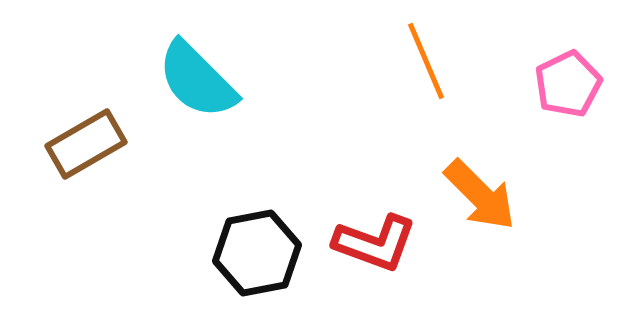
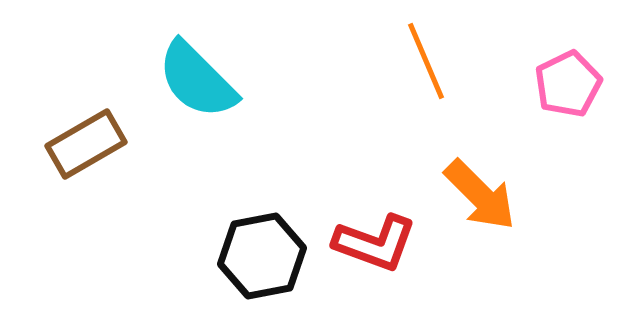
black hexagon: moved 5 px right, 3 px down
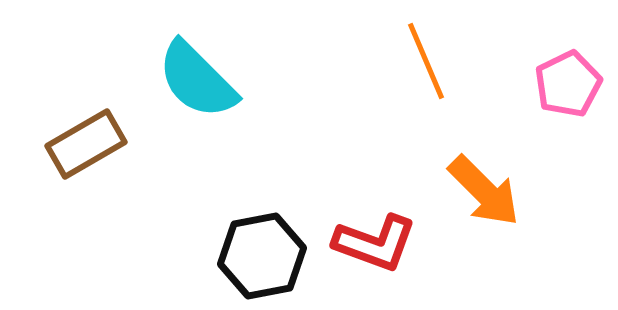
orange arrow: moved 4 px right, 4 px up
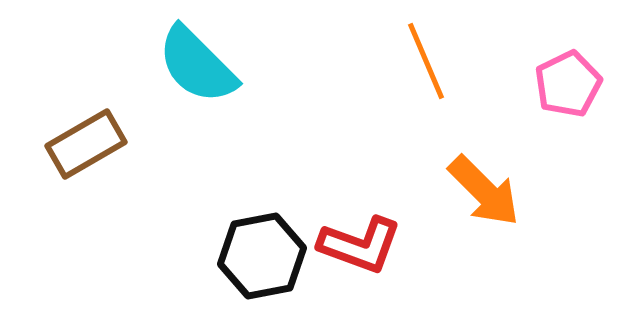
cyan semicircle: moved 15 px up
red L-shape: moved 15 px left, 2 px down
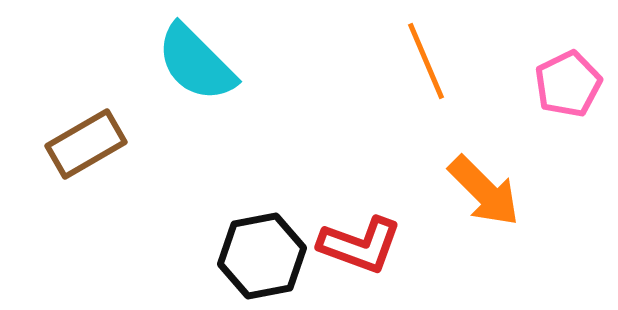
cyan semicircle: moved 1 px left, 2 px up
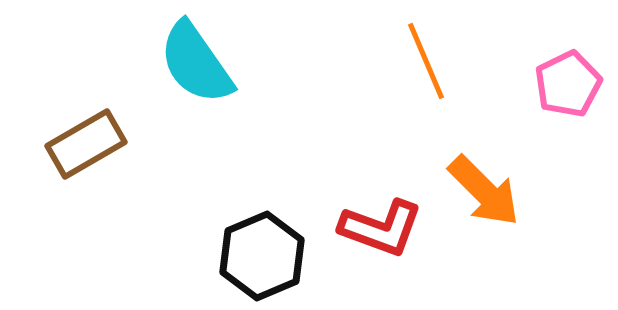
cyan semicircle: rotated 10 degrees clockwise
red L-shape: moved 21 px right, 17 px up
black hexagon: rotated 12 degrees counterclockwise
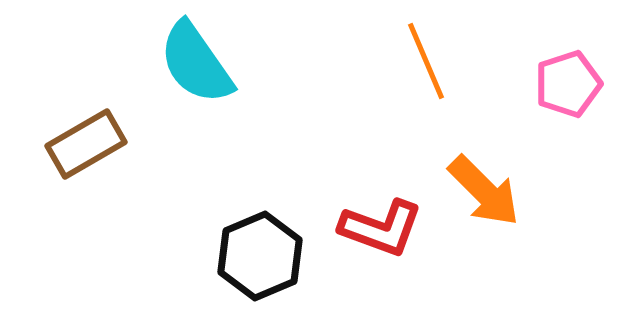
pink pentagon: rotated 8 degrees clockwise
black hexagon: moved 2 px left
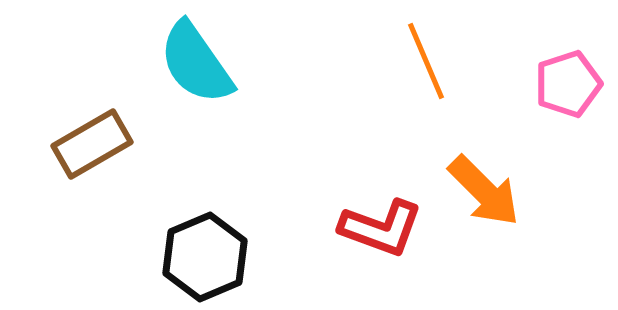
brown rectangle: moved 6 px right
black hexagon: moved 55 px left, 1 px down
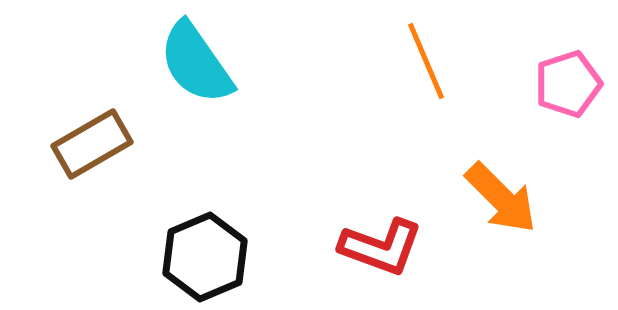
orange arrow: moved 17 px right, 7 px down
red L-shape: moved 19 px down
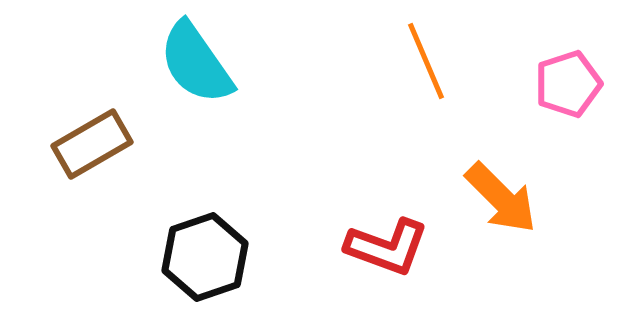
red L-shape: moved 6 px right
black hexagon: rotated 4 degrees clockwise
